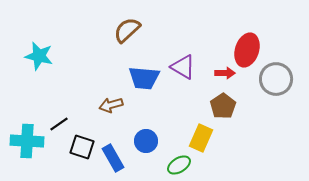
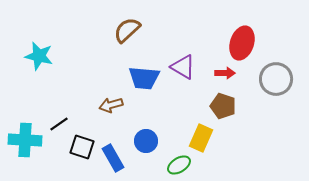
red ellipse: moved 5 px left, 7 px up
brown pentagon: rotated 20 degrees counterclockwise
cyan cross: moved 2 px left, 1 px up
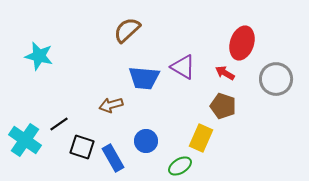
red arrow: rotated 150 degrees counterclockwise
cyan cross: rotated 32 degrees clockwise
green ellipse: moved 1 px right, 1 px down
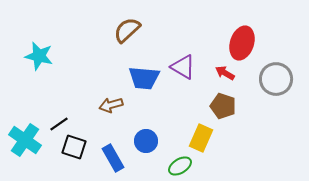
black square: moved 8 px left
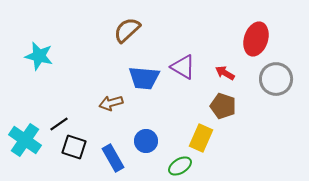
red ellipse: moved 14 px right, 4 px up
brown arrow: moved 2 px up
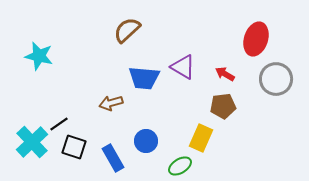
red arrow: moved 1 px down
brown pentagon: rotated 25 degrees counterclockwise
cyan cross: moved 7 px right, 2 px down; rotated 12 degrees clockwise
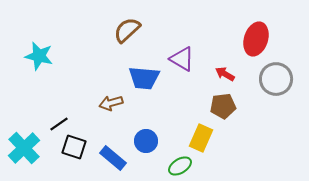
purple triangle: moved 1 px left, 8 px up
cyan cross: moved 8 px left, 6 px down
blue rectangle: rotated 20 degrees counterclockwise
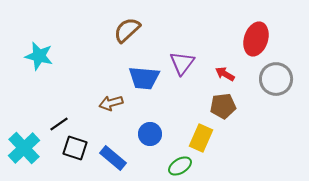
purple triangle: moved 4 px down; rotated 36 degrees clockwise
blue circle: moved 4 px right, 7 px up
black square: moved 1 px right, 1 px down
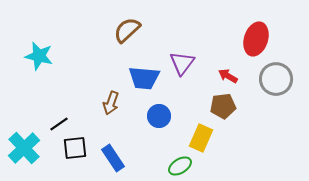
red arrow: moved 3 px right, 2 px down
brown arrow: rotated 55 degrees counterclockwise
blue circle: moved 9 px right, 18 px up
black square: rotated 25 degrees counterclockwise
blue rectangle: rotated 16 degrees clockwise
